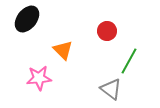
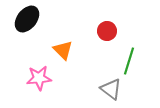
green line: rotated 12 degrees counterclockwise
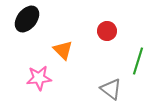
green line: moved 9 px right
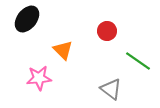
green line: rotated 72 degrees counterclockwise
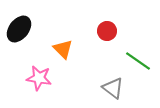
black ellipse: moved 8 px left, 10 px down
orange triangle: moved 1 px up
pink star: rotated 15 degrees clockwise
gray triangle: moved 2 px right, 1 px up
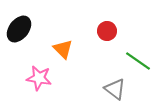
gray triangle: moved 2 px right, 1 px down
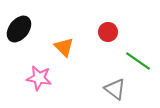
red circle: moved 1 px right, 1 px down
orange triangle: moved 1 px right, 2 px up
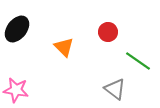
black ellipse: moved 2 px left
pink star: moved 23 px left, 12 px down
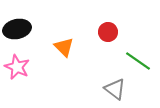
black ellipse: rotated 40 degrees clockwise
pink star: moved 1 px right, 23 px up; rotated 15 degrees clockwise
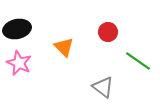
pink star: moved 2 px right, 4 px up
gray triangle: moved 12 px left, 2 px up
